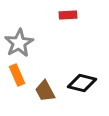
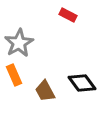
red rectangle: rotated 30 degrees clockwise
orange rectangle: moved 3 px left
black diamond: rotated 40 degrees clockwise
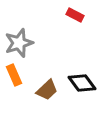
red rectangle: moved 7 px right
gray star: rotated 12 degrees clockwise
brown trapezoid: moved 2 px right, 1 px up; rotated 105 degrees counterclockwise
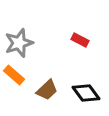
red rectangle: moved 5 px right, 25 px down
orange rectangle: rotated 25 degrees counterclockwise
black diamond: moved 4 px right, 10 px down
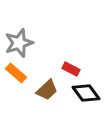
red rectangle: moved 9 px left, 29 px down
orange rectangle: moved 2 px right, 2 px up
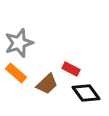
brown trapezoid: moved 6 px up
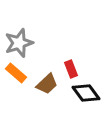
red rectangle: rotated 42 degrees clockwise
